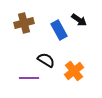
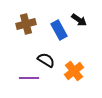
brown cross: moved 2 px right, 1 px down
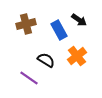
orange cross: moved 3 px right, 15 px up
purple line: rotated 36 degrees clockwise
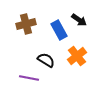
purple line: rotated 24 degrees counterclockwise
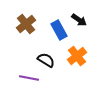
brown cross: rotated 24 degrees counterclockwise
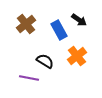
black semicircle: moved 1 px left, 1 px down
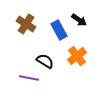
brown cross: rotated 18 degrees counterclockwise
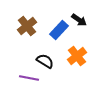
brown cross: moved 1 px right, 2 px down; rotated 18 degrees clockwise
blue rectangle: rotated 72 degrees clockwise
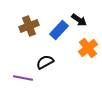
brown cross: moved 2 px right; rotated 18 degrees clockwise
orange cross: moved 11 px right, 8 px up
black semicircle: moved 1 px down; rotated 60 degrees counterclockwise
purple line: moved 6 px left
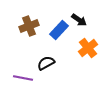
black semicircle: moved 1 px right, 1 px down
